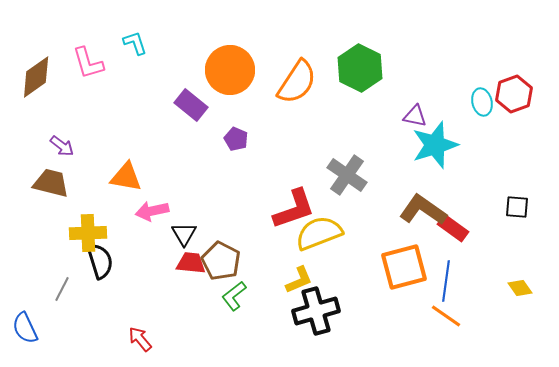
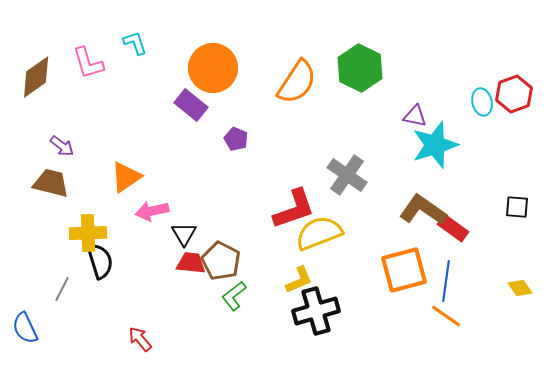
orange circle: moved 17 px left, 2 px up
orange triangle: rotated 44 degrees counterclockwise
orange square: moved 3 px down
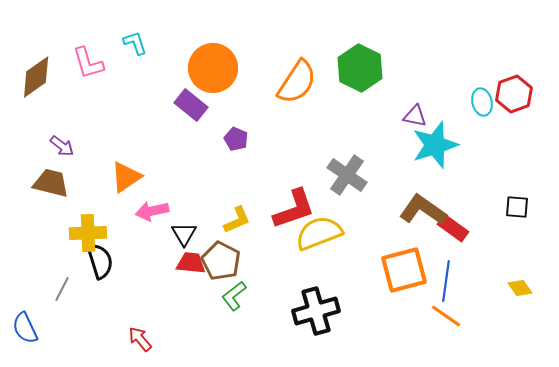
yellow L-shape: moved 62 px left, 60 px up
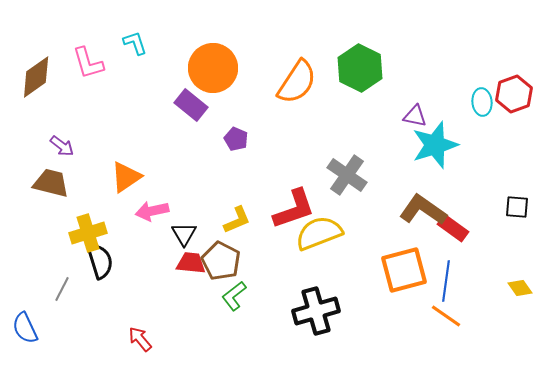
cyan ellipse: rotated 8 degrees clockwise
yellow cross: rotated 15 degrees counterclockwise
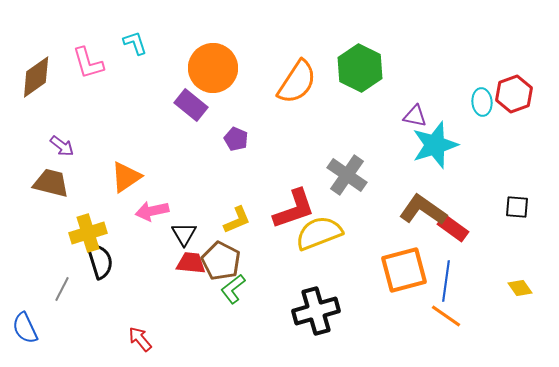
green L-shape: moved 1 px left, 7 px up
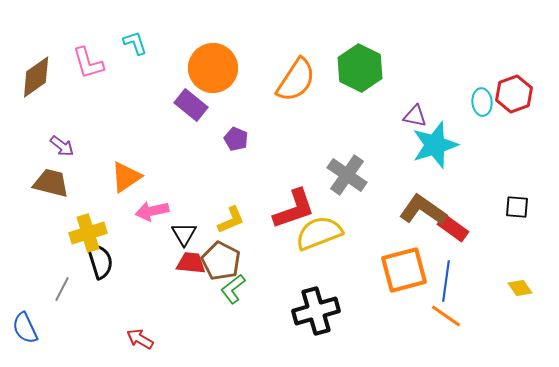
orange semicircle: moved 1 px left, 2 px up
yellow L-shape: moved 6 px left
red arrow: rotated 20 degrees counterclockwise
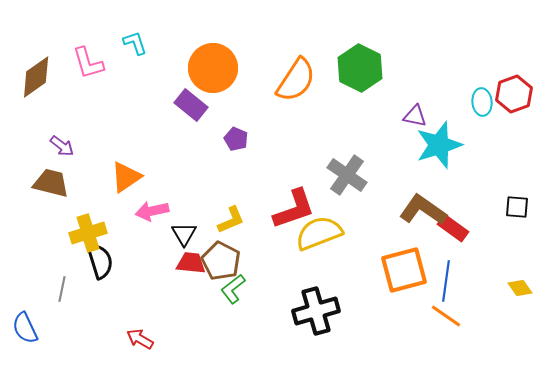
cyan star: moved 4 px right
gray line: rotated 15 degrees counterclockwise
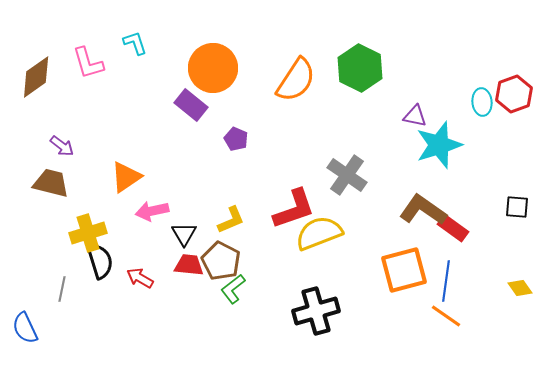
red trapezoid: moved 2 px left, 2 px down
red arrow: moved 61 px up
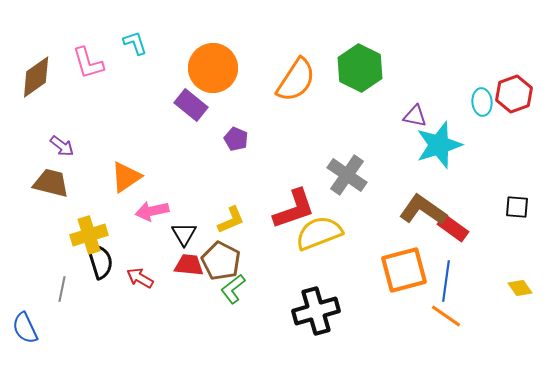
yellow cross: moved 1 px right, 2 px down
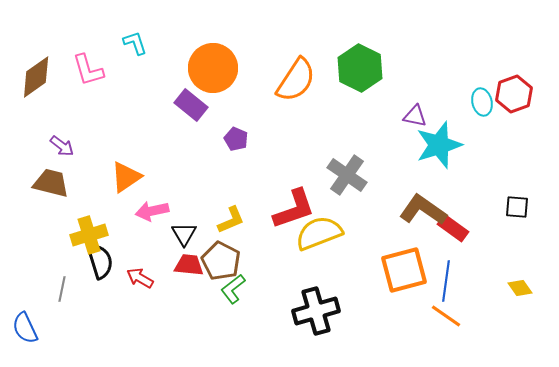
pink L-shape: moved 7 px down
cyan ellipse: rotated 8 degrees counterclockwise
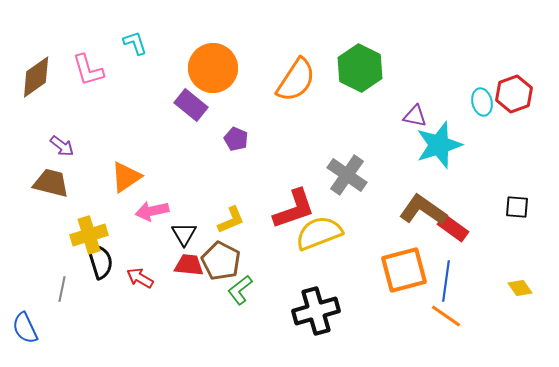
green L-shape: moved 7 px right, 1 px down
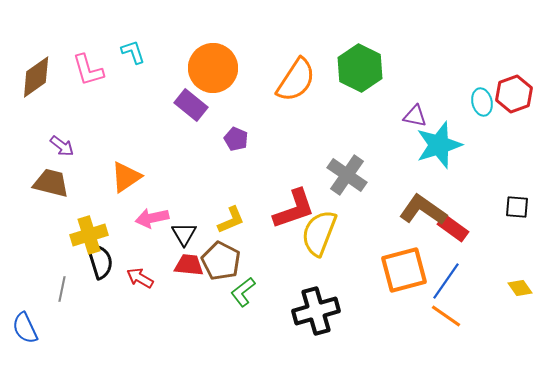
cyan L-shape: moved 2 px left, 9 px down
pink arrow: moved 7 px down
yellow semicircle: rotated 48 degrees counterclockwise
blue line: rotated 27 degrees clockwise
green L-shape: moved 3 px right, 2 px down
